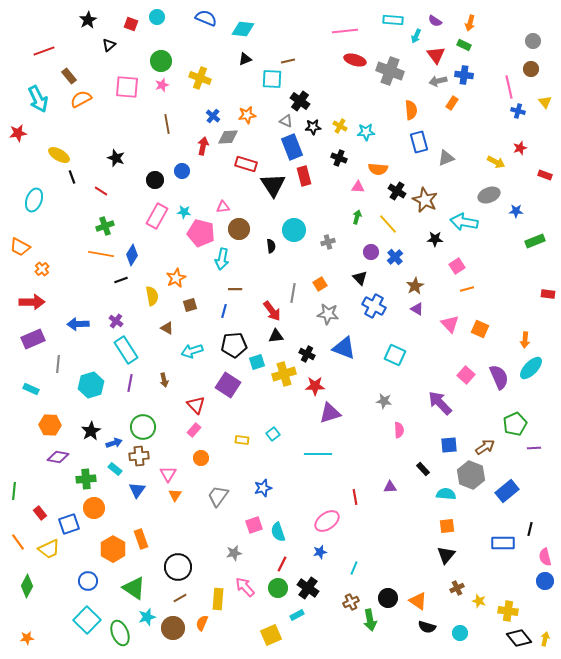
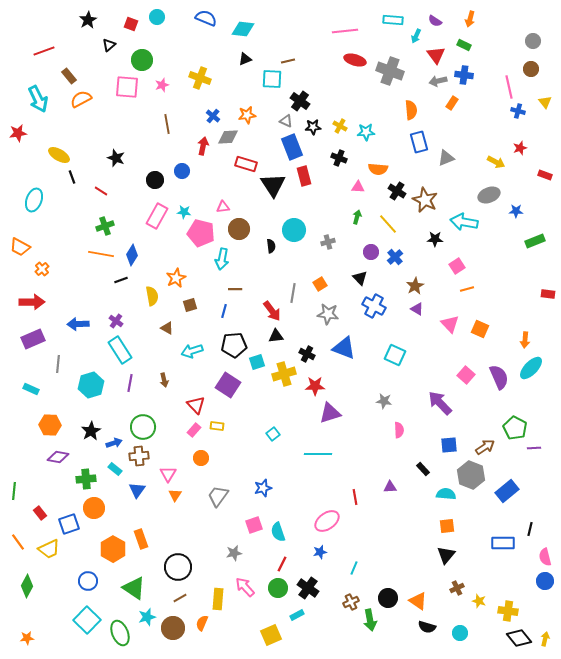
orange arrow at (470, 23): moved 4 px up
green circle at (161, 61): moved 19 px left, 1 px up
cyan rectangle at (126, 350): moved 6 px left
green pentagon at (515, 424): moved 4 px down; rotated 20 degrees counterclockwise
yellow rectangle at (242, 440): moved 25 px left, 14 px up
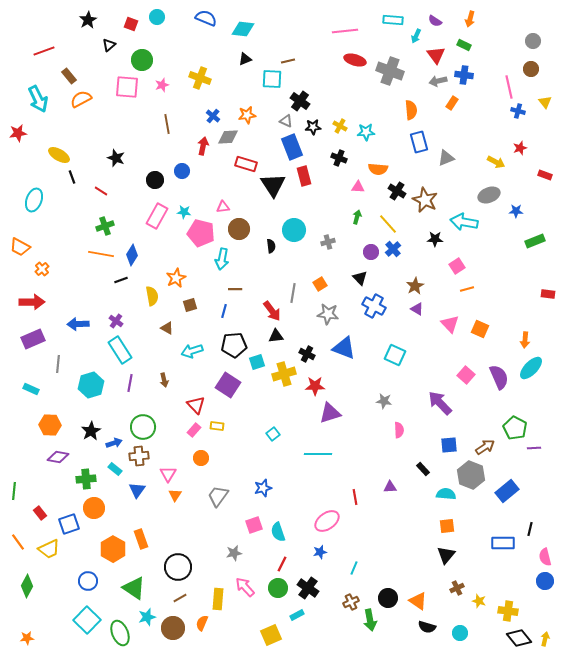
blue cross at (395, 257): moved 2 px left, 8 px up
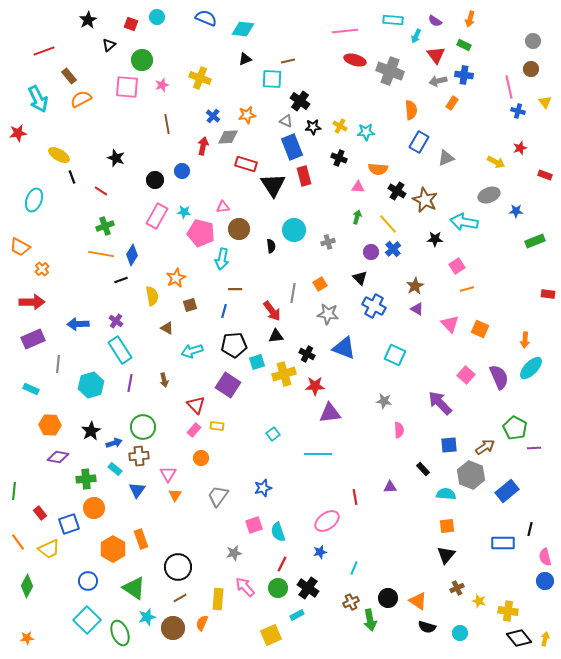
blue rectangle at (419, 142): rotated 45 degrees clockwise
purple triangle at (330, 413): rotated 10 degrees clockwise
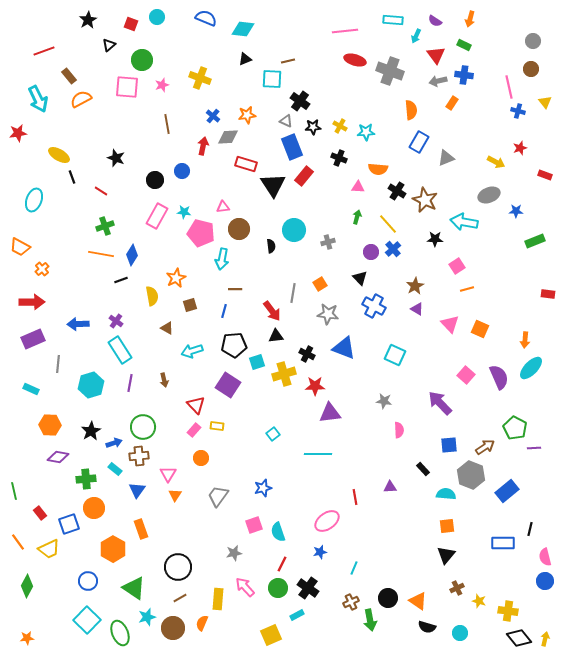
red rectangle at (304, 176): rotated 54 degrees clockwise
green line at (14, 491): rotated 18 degrees counterclockwise
orange rectangle at (141, 539): moved 10 px up
